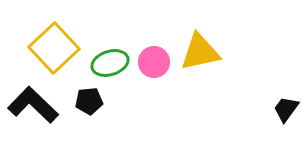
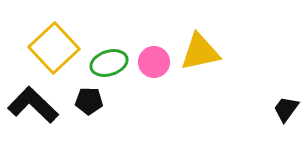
green ellipse: moved 1 px left
black pentagon: rotated 8 degrees clockwise
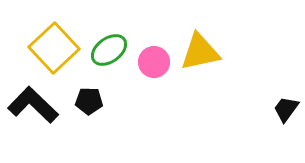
green ellipse: moved 13 px up; rotated 18 degrees counterclockwise
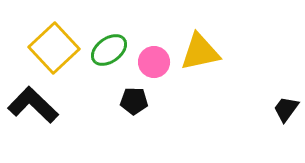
black pentagon: moved 45 px right
